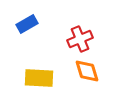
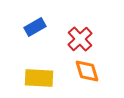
blue rectangle: moved 8 px right, 3 px down
red cross: rotated 20 degrees counterclockwise
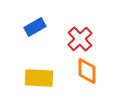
orange diamond: rotated 16 degrees clockwise
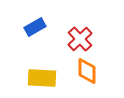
yellow rectangle: moved 3 px right
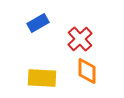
blue rectangle: moved 3 px right, 4 px up
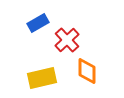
red cross: moved 13 px left, 1 px down
yellow rectangle: rotated 16 degrees counterclockwise
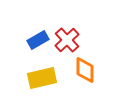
blue rectangle: moved 17 px down
orange diamond: moved 2 px left, 1 px up
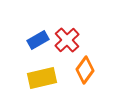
orange diamond: rotated 36 degrees clockwise
